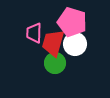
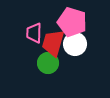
green circle: moved 7 px left
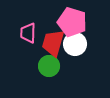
pink trapezoid: moved 6 px left
green circle: moved 1 px right, 3 px down
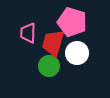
white circle: moved 2 px right, 9 px down
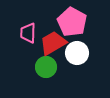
pink pentagon: rotated 12 degrees clockwise
red trapezoid: rotated 44 degrees clockwise
green circle: moved 3 px left, 1 px down
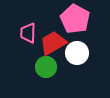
pink pentagon: moved 3 px right, 3 px up
